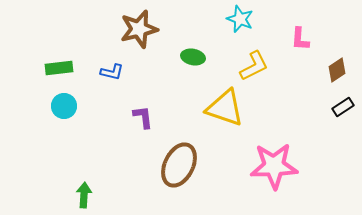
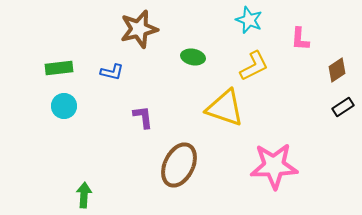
cyan star: moved 9 px right, 1 px down
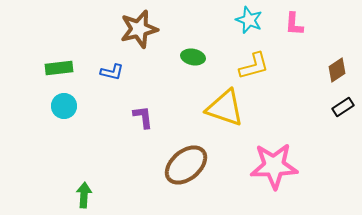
pink L-shape: moved 6 px left, 15 px up
yellow L-shape: rotated 12 degrees clockwise
brown ellipse: moved 7 px right; rotated 24 degrees clockwise
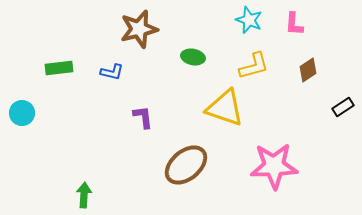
brown diamond: moved 29 px left
cyan circle: moved 42 px left, 7 px down
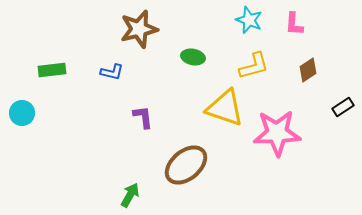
green rectangle: moved 7 px left, 2 px down
pink star: moved 3 px right, 33 px up
green arrow: moved 46 px right; rotated 25 degrees clockwise
